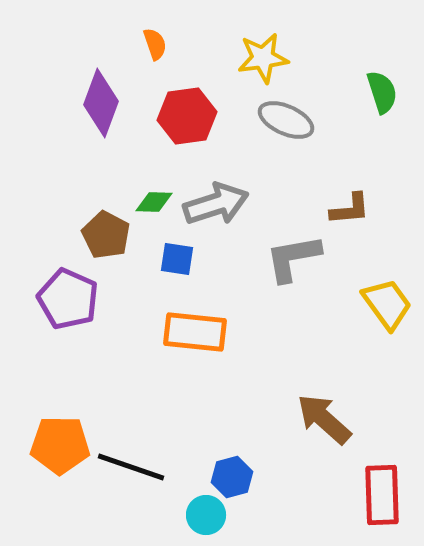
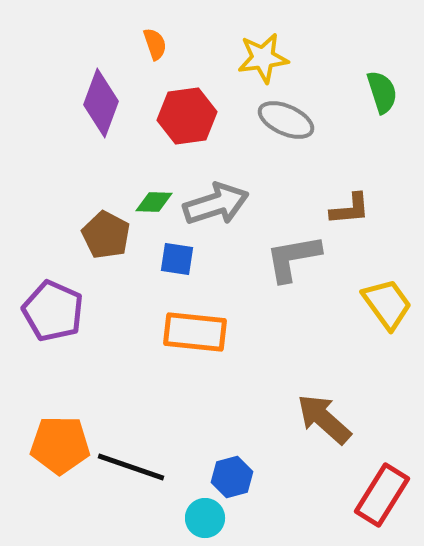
purple pentagon: moved 15 px left, 12 px down
red rectangle: rotated 34 degrees clockwise
cyan circle: moved 1 px left, 3 px down
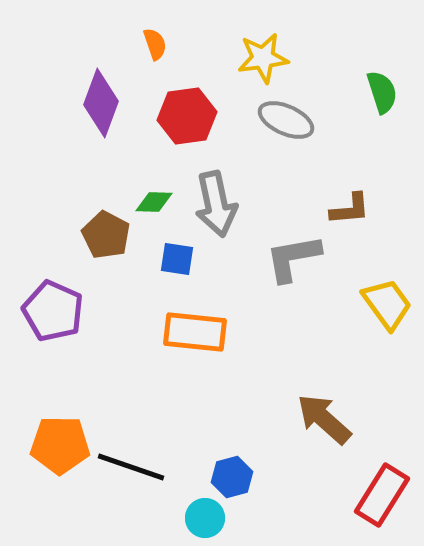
gray arrow: rotated 96 degrees clockwise
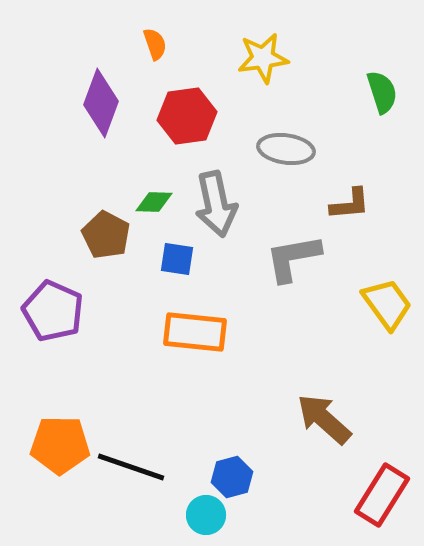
gray ellipse: moved 29 px down; rotated 16 degrees counterclockwise
brown L-shape: moved 5 px up
cyan circle: moved 1 px right, 3 px up
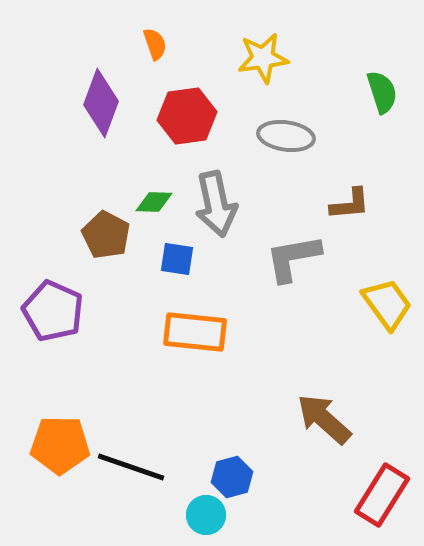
gray ellipse: moved 13 px up
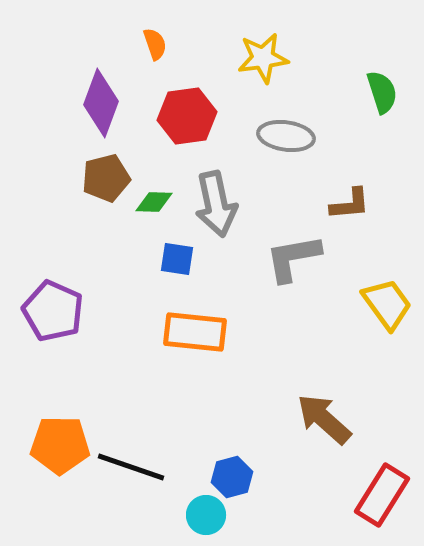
brown pentagon: moved 57 px up; rotated 30 degrees clockwise
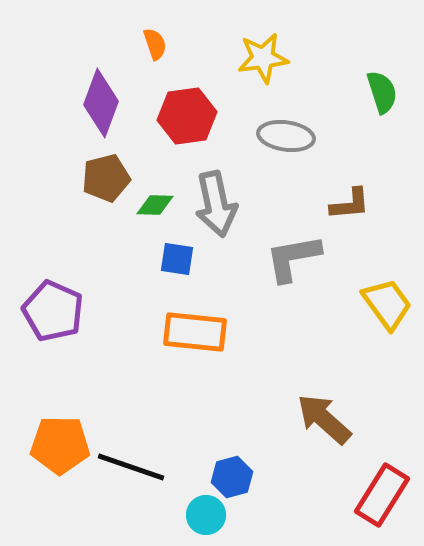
green diamond: moved 1 px right, 3 px down
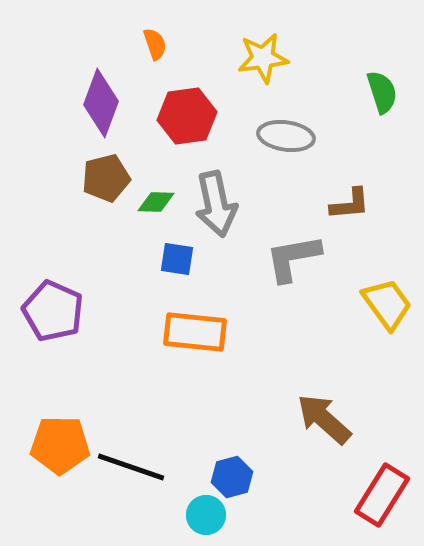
green diamond: moved 1 px right, 3 px up
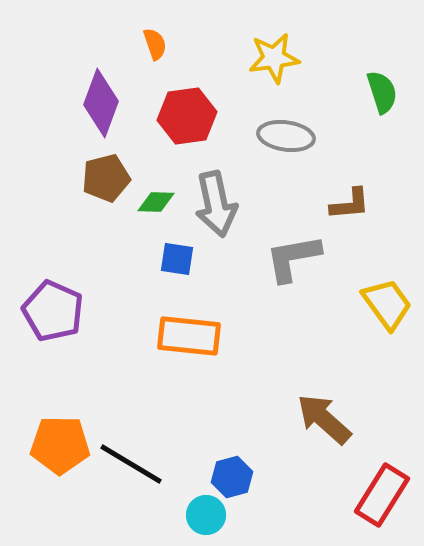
yellow star: moved 11 px right
orange rectangle: moved 6 px left, 4 px down
black line: moved 3 px up; rotated 12 degrees clockwise
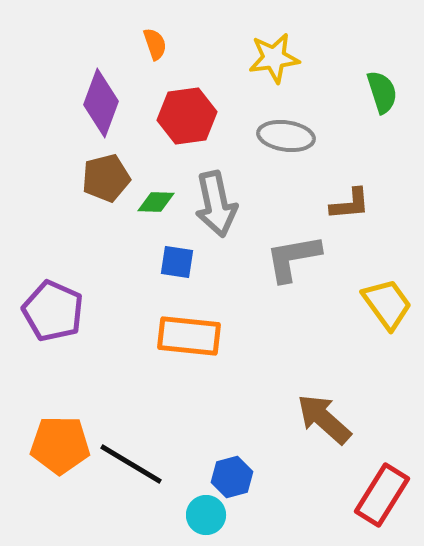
blue square: moved 3 px down
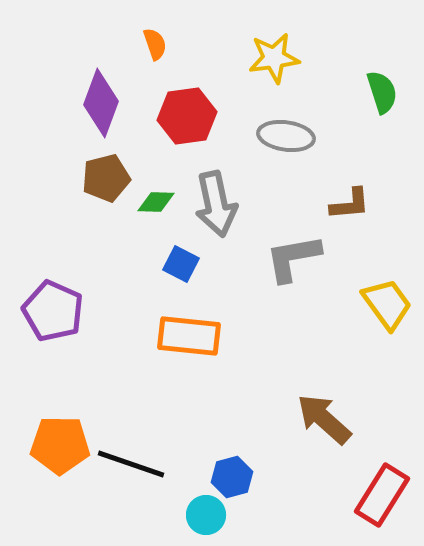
blue square: moved 4 px right, 2 px down; rotated 18 degrees clockwise
black line: rotated 12 degrees counterclockwise
